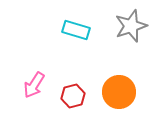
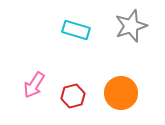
orange circle: moved 2 px right, 1 px down
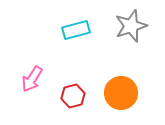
cyan rectangle: rotated 32 degrees counterclockwise
pink arrow: moved 2 px left, 6 px up
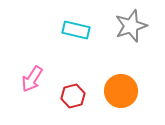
cyan rectangle: rotated 28 degrees clockwise
orange circle: moved 2 px up
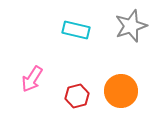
red hexagon: moved 4 px right
